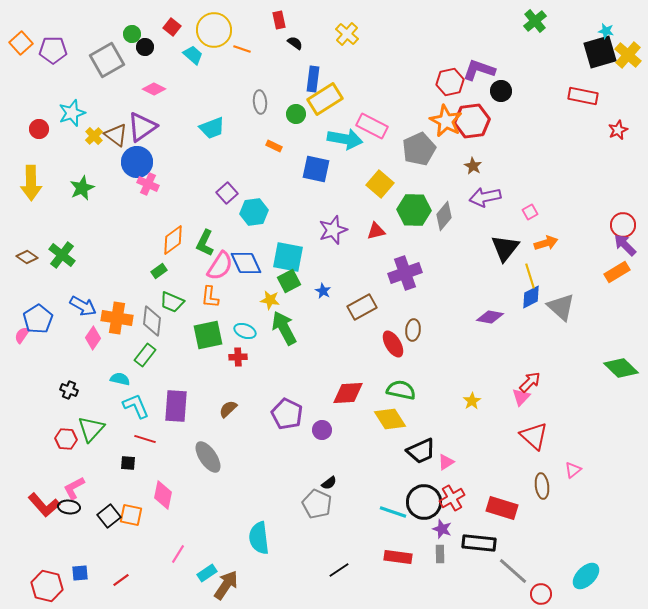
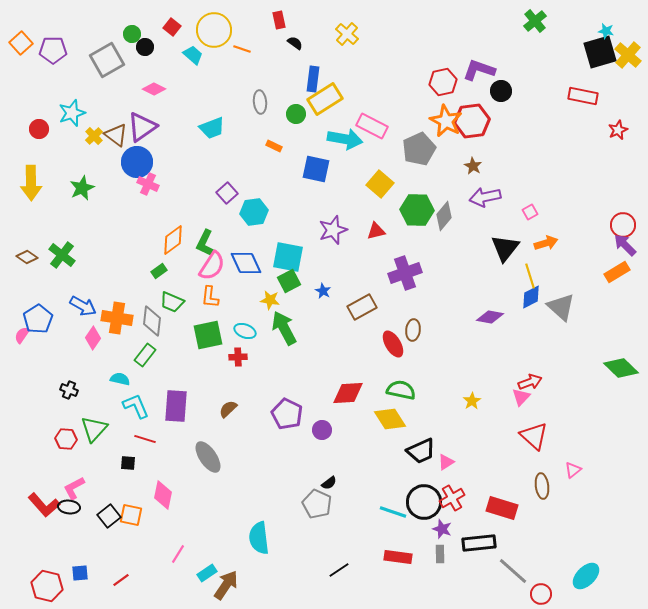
red hexagon at (450, 82): moved 7 px left
green hexagon at (414, 210): moved 3 px right
pink semicircle at (220, 266): moved 8 px left
red arrow at (530, 382): rotated 25 degrees clockwise
green triangle at (91, 429): moved 3 px right
black rectangle at (479, 543): rotated 12 degrees counterclockwise
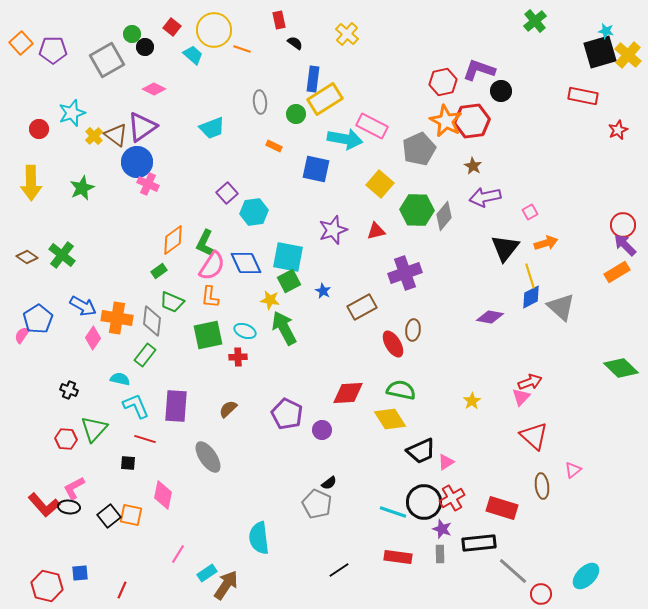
red line at (121, 580): moved 1 px right, 10 px down; rotated 30 degrees counterclockwise
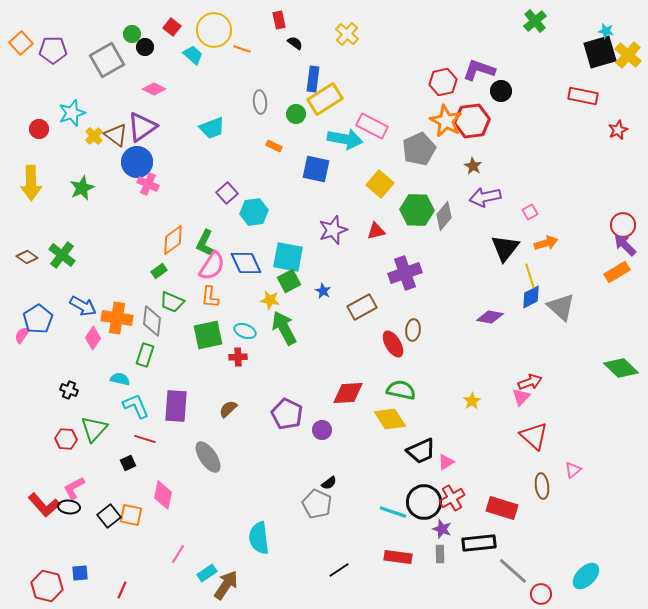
green rectangle at (145, 355): rotated 20 degrees counterclockwise
black square at (128, 463): rotated 28 degrees counterclockwise
